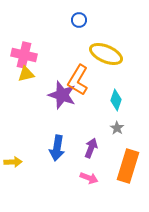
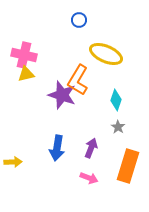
gray star: moved 1 px right, 1 px up
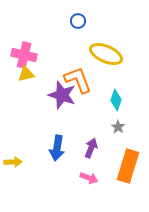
blue circle: moved 1 px left, 1 px down
orange L-shape: rotated 128 degrees clockwise
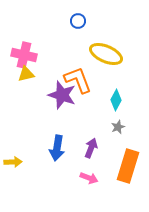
cyan diamond: rotated 10 degrees clockwise
gray star: rotated 16 degrees clockwise
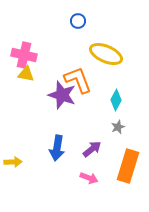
yellow triangle: rotated 24 degrees clockwise
purple arrow: moved 1 px right, 1 px down; rotated 30 degrees clockwise
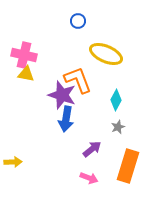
blue arrow: moved 9 px right, 29 px up
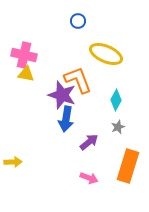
purple arrow: moved 3 px left, 7 px up
